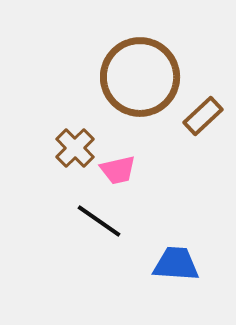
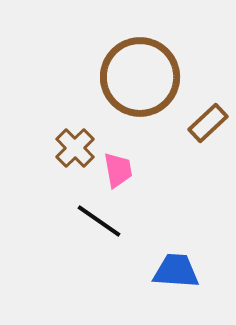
brown rectangle: moved 5 px right, 7 px down
pink trapezoid: rotated 87 degrees counterclockwise
blue trapezoid: moved 7 px down
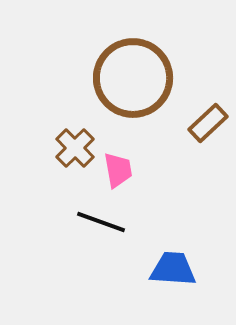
brown circle: moved 7 px left, 1 px down
black line: moved 2 px right, 1 px down; rotated 15 degrees counterclockwise
blue trapezoid: moved 3 px left, 2 px up
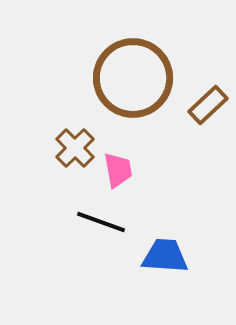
brown rectangle: moved 18 px up
blue trapezoid: moved 8 px left, 13 px up
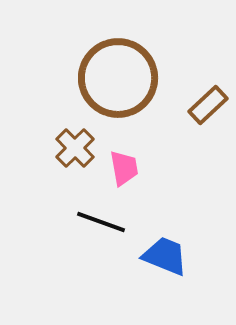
brown circle: moved 15 px left
pink trapezoid: moved 6 px right, 2 px up
blue trapezoid: rotated 18 degrees clockwise
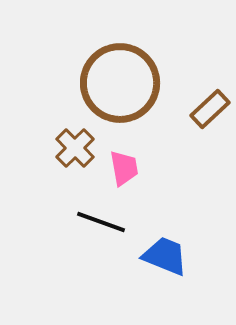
brown circle: moved 2 px right, 5 px down
brown rectangle: moved 2 px right, 4 px down
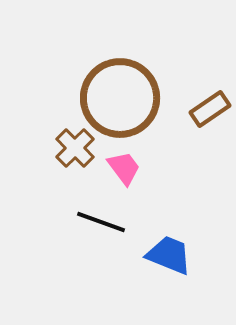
brown circle: moved 15 px down
brown rectangle: rotated 9 degrees clockwise
pink trapezoid: rotated 27 degrees counterclockwise
blue trapezoid: moved 4 px right, 1 px up
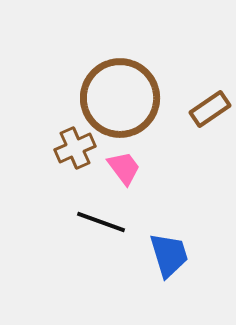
brown cross: rotated 21 degrees clockwise
blue trapezoid: rotated 51 degrees clockwise
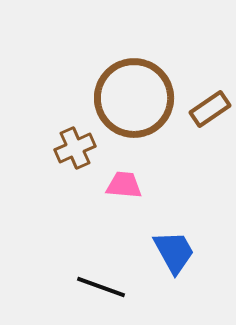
brown circle: moved 14 px right
pink trapezoid: moved 17 px down; rotated 48 degrees counterclockwise
black line: moved 65 px down
blue trapezoid: moved 5 px right, 3 px up; rotated 12 degrees counterclockwise
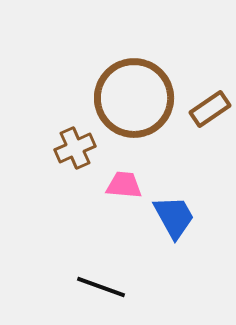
blue trapezoid: moved 35 px up
